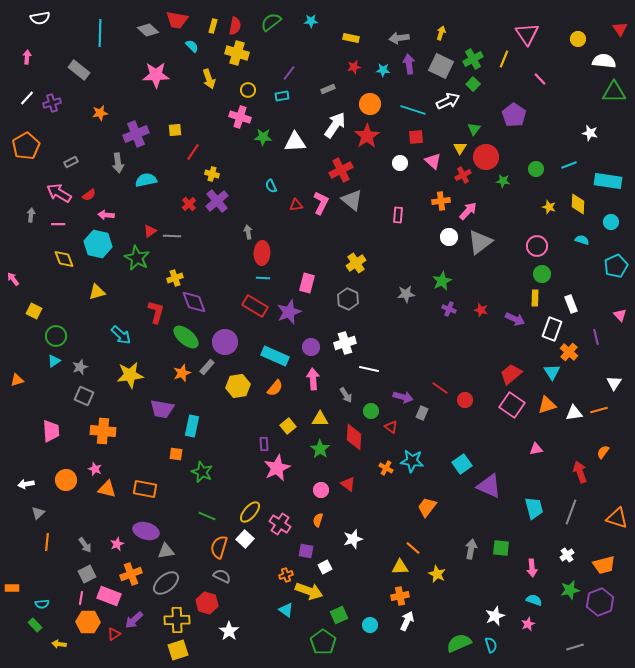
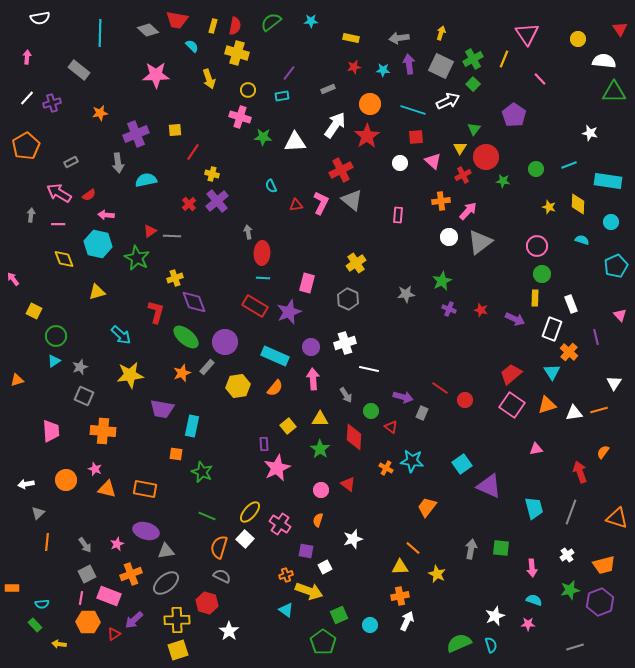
pink star at (528, 624): rotated 24 degrees clockwise
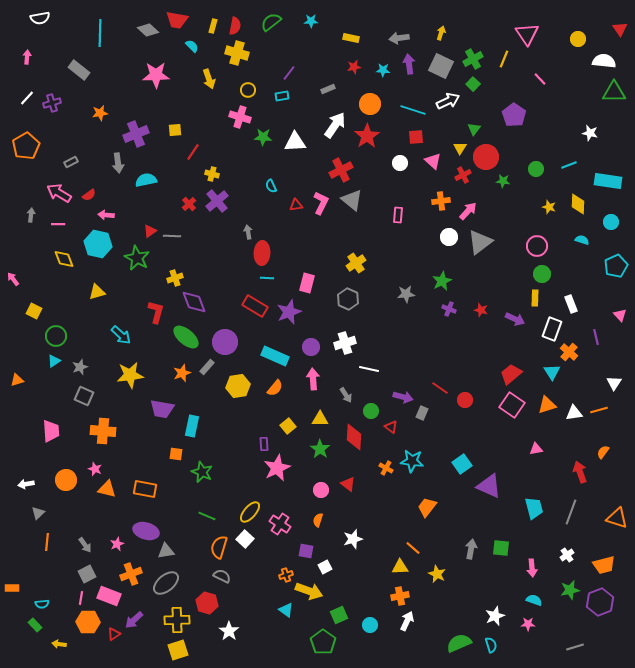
cyan line at (263, 278): moved 4 px right
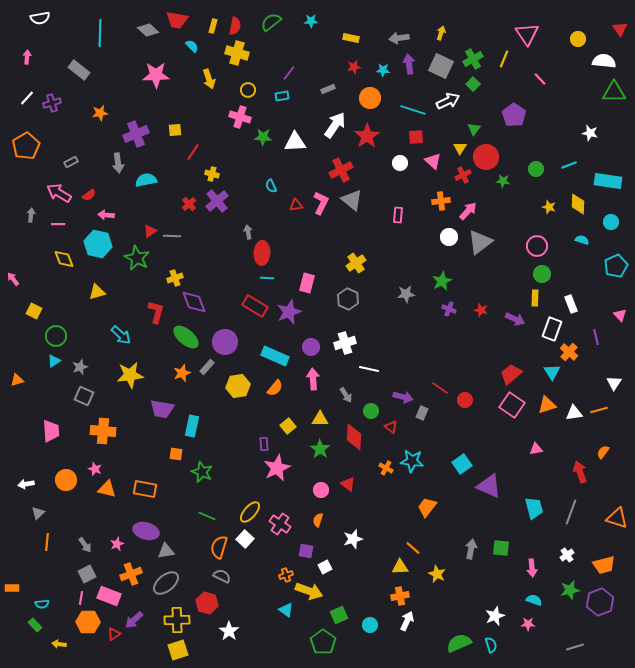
orange circle at (370, 104): moved 6 px up
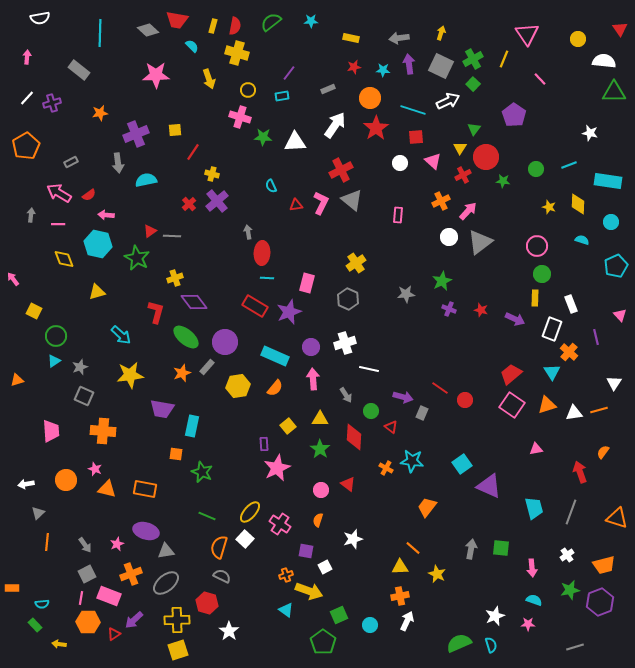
red star at (367, 136): moved 9 px right, 8 px up
orange cross at (441, 201): rotated 18 degrees counterclockwise
purple diamond at (194, 302): rotated 16 degrees counterclockwise
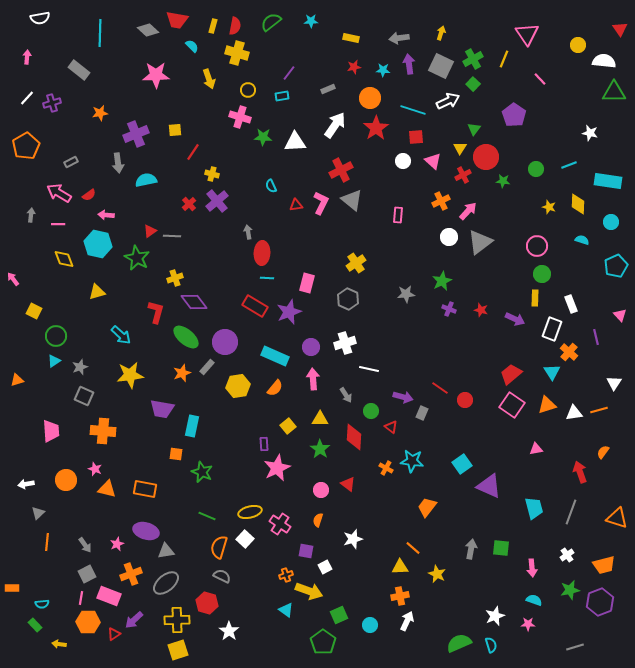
yellow circle at (578, 39): moved 6 px down
white circle at (400, 163): moved 3 px right, 2 px up
yellow ellipse at (250, 512): rotated 35 degrees clockwise
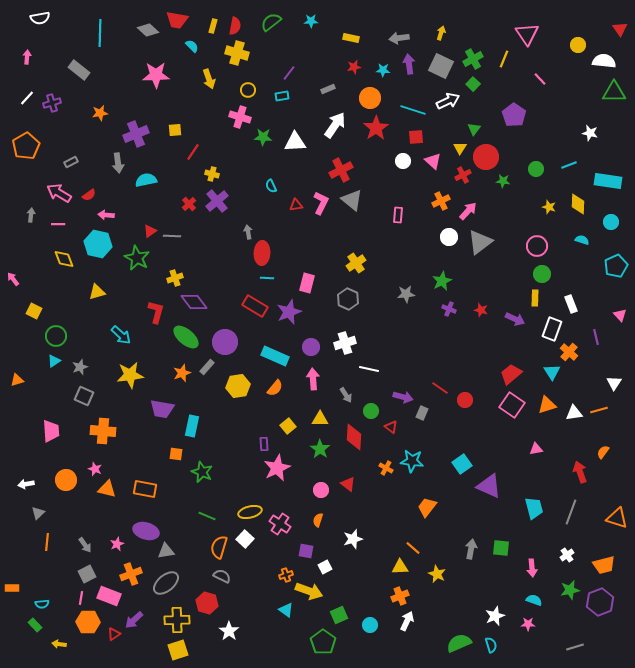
orange cross at (400, 596): rotated 12 degrees counterclockwise
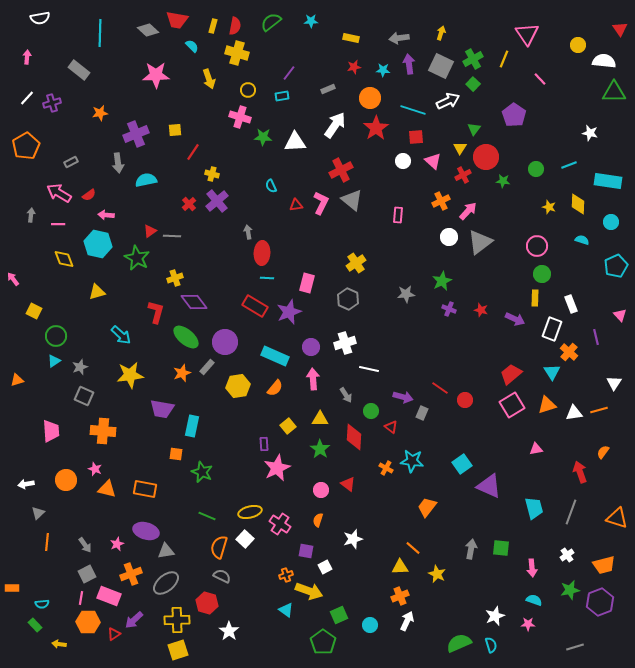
pink square at (512, 405): rotated 25 degrees clockwise
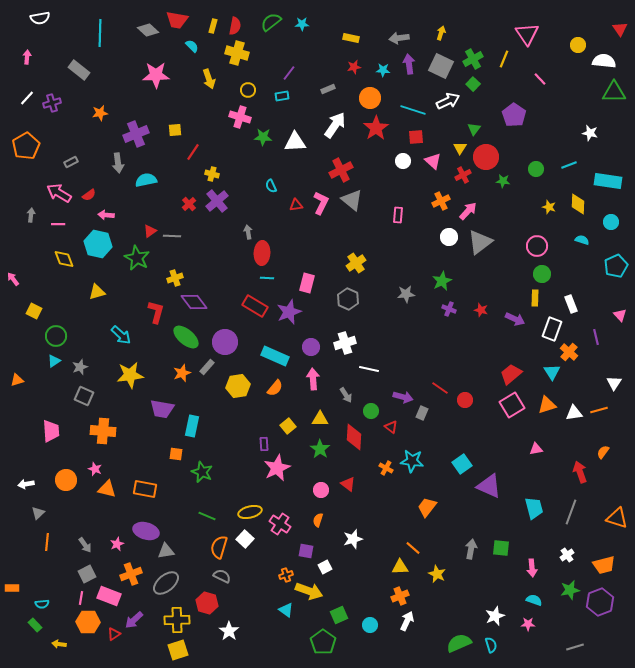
cyan star at (311, 21): moved 9 px left, 3 px down
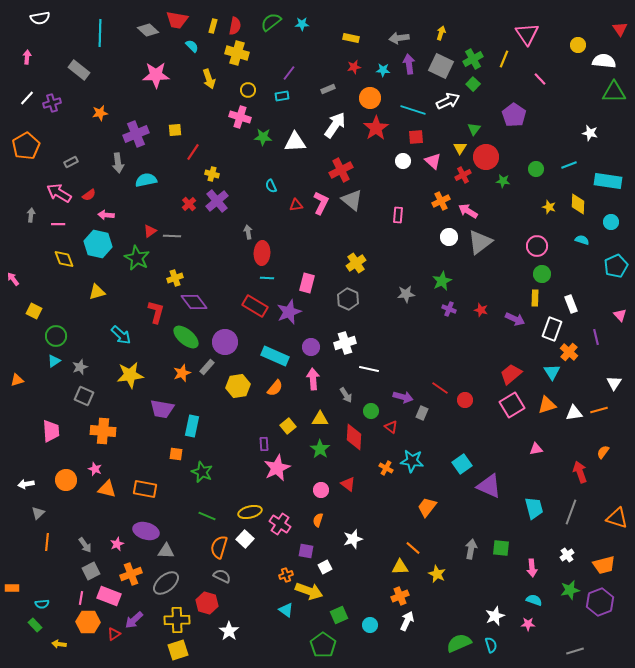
pink arrow at (468, 211): rotated 102 degrees counterclockwise
gray triangle at (166, 551): rotated 12 degrees clockwise
gray square at (87, 574): moved 4 px right, 3 px up
green pentagon at (323, 642): moved 3 px down
gray line at (575, 647): moved 4 px down
